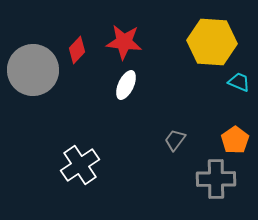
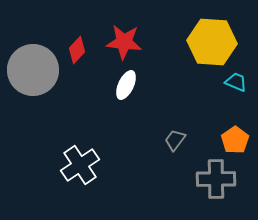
cyan trapezoid: moved 3 px left
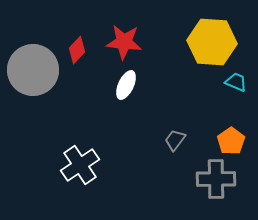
orange pentagon: moved 4 px left, 1 px down
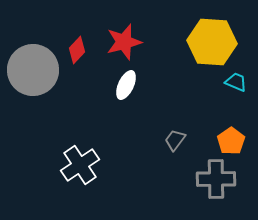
red star: rotated 21 degrees counterclockwise
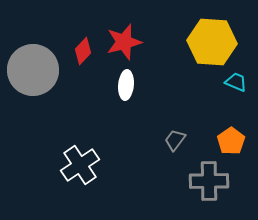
red diamond: moved 6 px right, 1 px down
white ellipse: rotated 20 degrees counterclockwise
gray cross: moved 7 px left, 2 px down
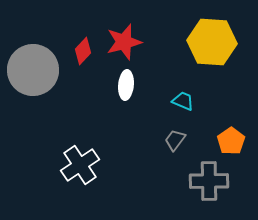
cyan trapezoid: moved 53 px left, 19 px down
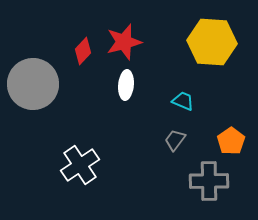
gray circle: moved 14 px down
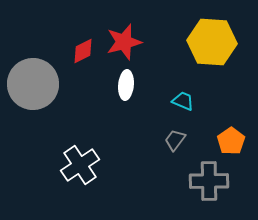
red diamond: rotated 20 degrees clockwise
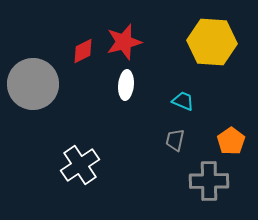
gray trapezoid: rotated 25 degrees counterclockwise
